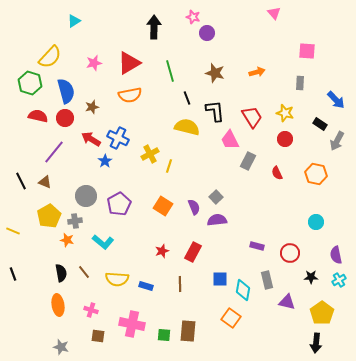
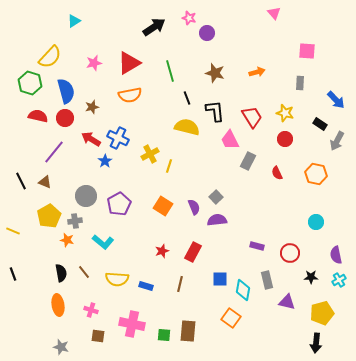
pink star at (193, 17): moved 4 px left, 1 px down
black arrow at (154, 27): rotated 55 degrees clockwise
brown line at (180, 284): rotated 14 degrees clockwise
yellow pentagon at (322, 313): rotated 20 degrees clockwise
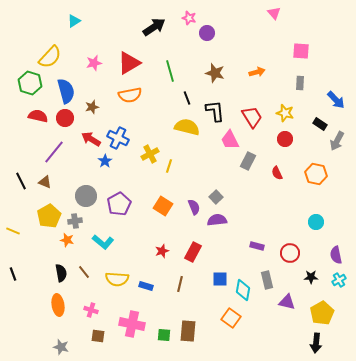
pink square at (307, 51): moved 6 px left
yellow pentagon at (322, 313): rotated 15 degrees counterclockwise
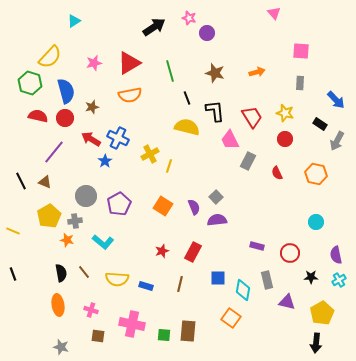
blue square at (220, 279): moved 2 px left, 1 px up
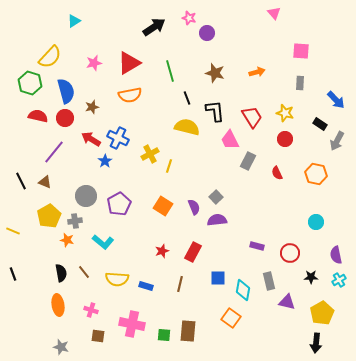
gray rectangle at (267, 280): moved 2 px right, 1 px down
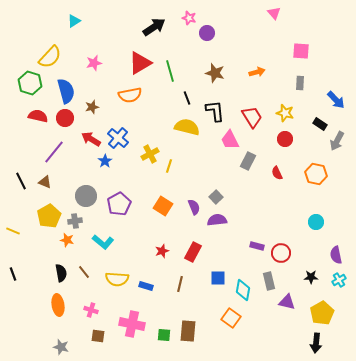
red triangle at (129, 63): moved 11 px right
blue cross at (118, 138): rotated 15 degrees clockwise
red circle at (290, 253): moved 9 px left
